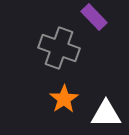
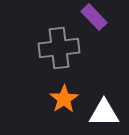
gray cross: rotated 27 degrees counterclockwise
white triangle: moved 2 px left, 1 px up
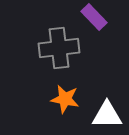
orange star: moved 1 px right; rotated 28 degrees counterclockwise
white triangle: moved 3 px right, 2 px down
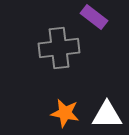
purple rectangle: rotated 8 degrees counterclockwise
orange star: moved 14 px down
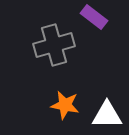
gray cross: moved 5 px left, 3 px up; rotated 9 degrees counterclockwise
orange star: moved 8 px up
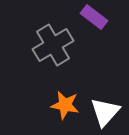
gray cross: moved 1 px left; rotated 15 degrees counterclockwise
white triangle: moved 2 px left, 3 px up; rotated 48 degrees counterclockwise
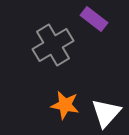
purple rectangle: moved 2 px down
white triangle: moved 1 px right, 1 px down
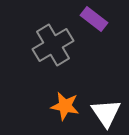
orange star: moved 1 px down
white triangle: rotated 16 degrees counterclockwise
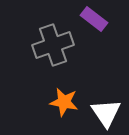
gray cross: rotated 12 degrees clockwise
orange star: moved 1 px left, 4 px up
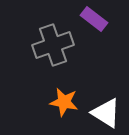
white triangle: rotated 24 degrees counterclockwise
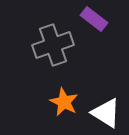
orange star: rotated 16 degrees clockwise
